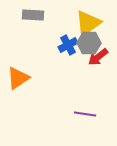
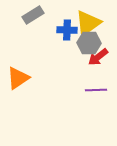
gray rectangle: rotated 35 degrees counterclockwise
blue cross: moved 1 px left, 15 px up; rotated 30 degrees clockwise
purple line: moved 11 px right, 24 px up; rotated 10 degrees counterclockwise
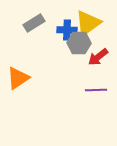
gray rectangle: moved 1 px right, 8 px down
gray hexagon: moved 10 px left
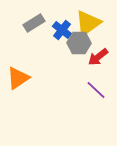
blue cross: moved 5 px left; rotated 36 degrees clockwise
purple line: rotated 45 degrees clockwise
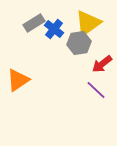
blue cross: moved 8 px left, 1 px up
gray hexagon: rotated 10 degrees counterclockwise
red arrow: moved 4 px right, 7 px down
orange triangle: moved 2 px down
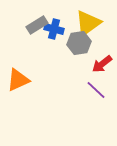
gray rectangle: moved 3 px right, 2 px down
blue cross: rotated 24 degrees counterclockwise
orange triangle: rotated 10 degrees clockwise
